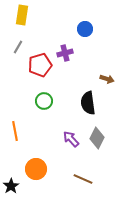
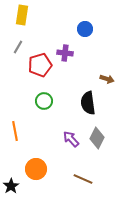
purple cross: rotated 21 degrees clockwise
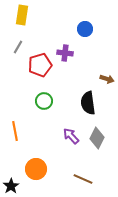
purple arrow: moved 3 px up
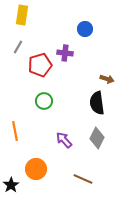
black semicircle: moved 9 px right
purple arrow: moved 7 px left, 4 px down
black star: moved 1 px up
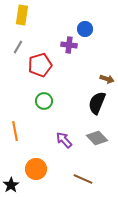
purple cross: moved 4 px right, 8 px up
black semicircle: rotated 30 degrees clockwise
gray diamond: rotated 70 degrees counterclockwise
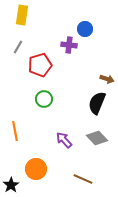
green circle: moved 2 px up
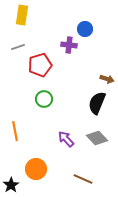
gray line: rotated 40 degrees clockwise
purple arrow: moved 2 px right, 1 px up
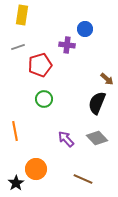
purple cross: moved 2 px left
brown arrow: rotated 24 degrees clockwise
black star: moved 5 px right, 2 px up
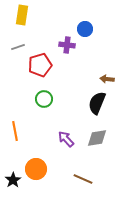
brown arrow: rotated 144 degrees clockwise
gray diamond: rotated 55 degrees counterclockwise
black star: moved 3 px left, 3 px up
